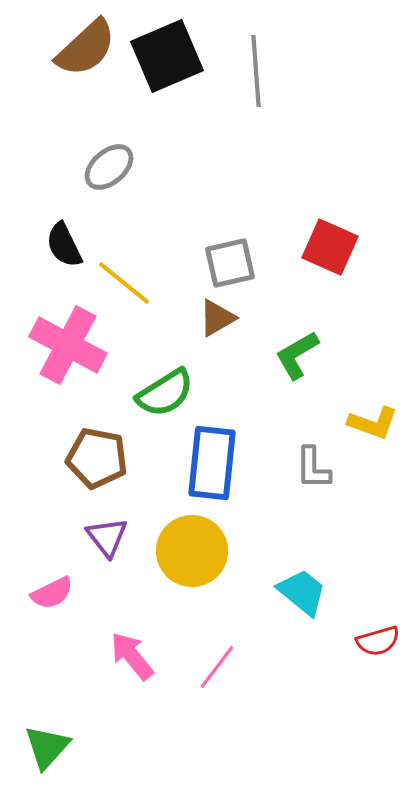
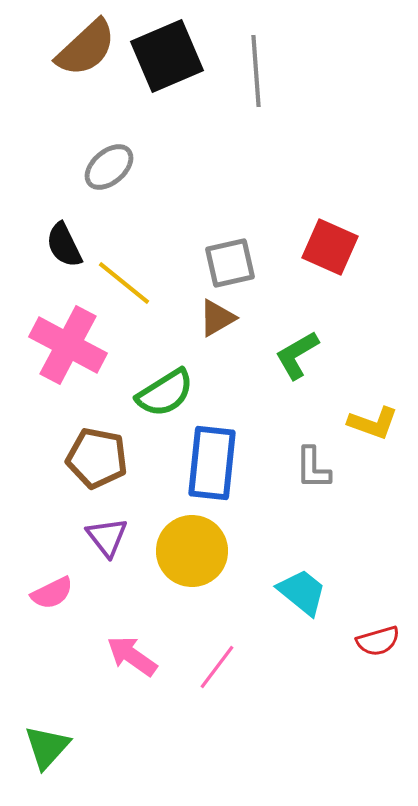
pink arrow: rotated 16 degrees counterclockwise
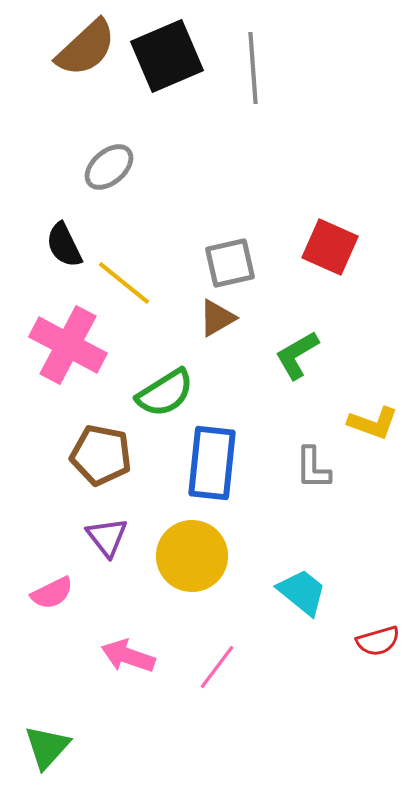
gray line: moved 3 px left, 3 px up
brown pentagon: moved 4 px right, 3 px up
yellow circle: moved 5 px down
pink arrow: moved 4 px left; rotated 16 degrees counterclockwise
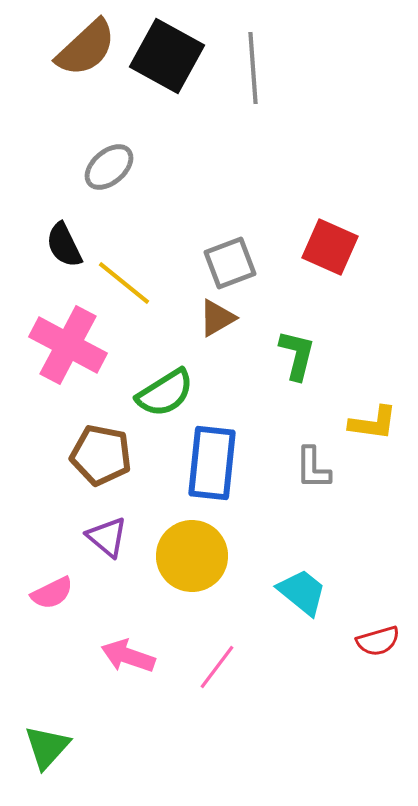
black square: rotated 38 degrees counterclockwise
gray square: rotated 8 degrees counterclockwise
green L-shape: rotated 134 degrees clockwise
yellow L-shape: rotated 12 degrees counterclockwise
purple triangle: rotated 12 degrees counterclockwise
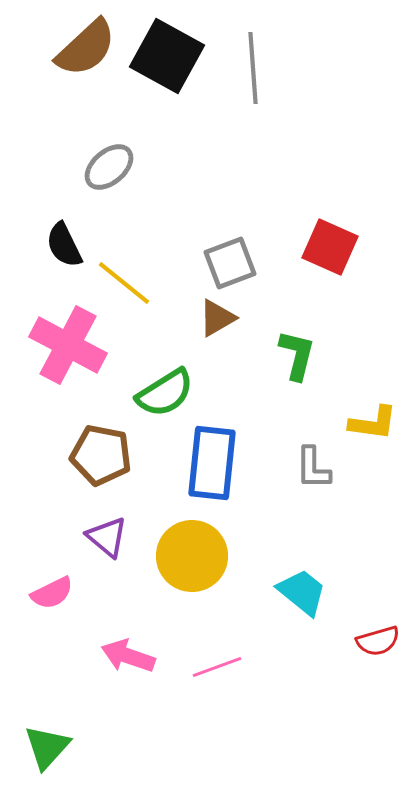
pink line: rotated 33 degrees clockwise
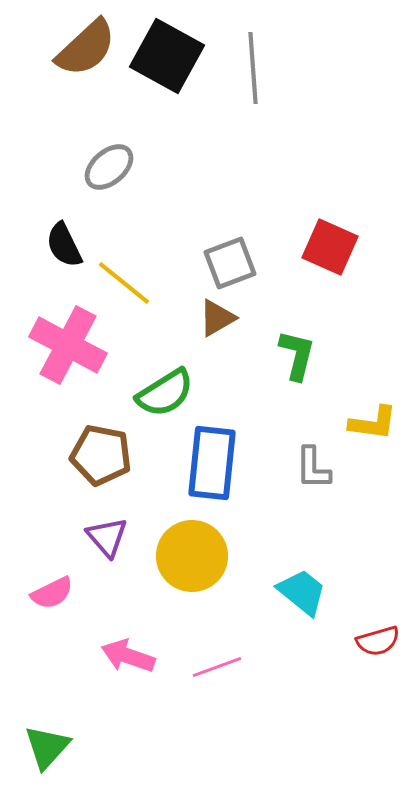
purple triangle: rotated 9 degrees clockwise
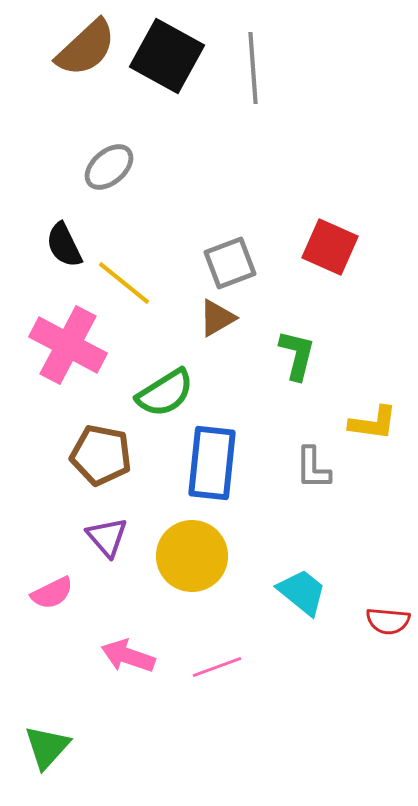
red semicircle: moved 10 px right, 20 px up; rotated 21 degrees clockwise
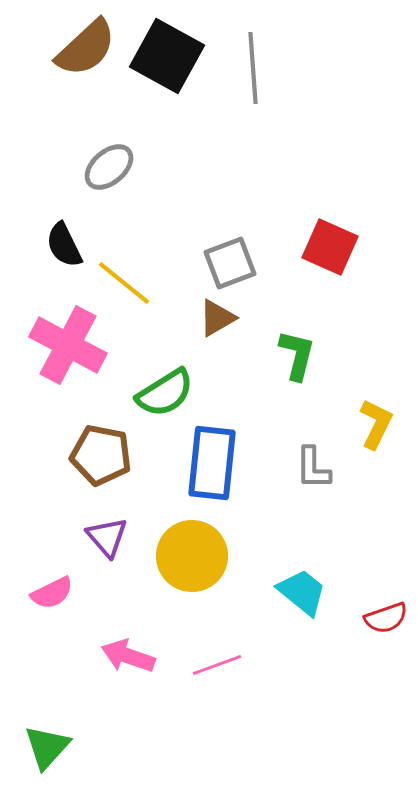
yellow L-shape: moved 3 px right, 1 px down; rotated 72 degrees counterclockwise
red semicircle: moved 2 px left, 3 px up; rotated 24 degrees counterclockwise
pink line: moved 2 px up
